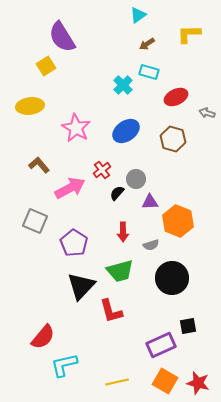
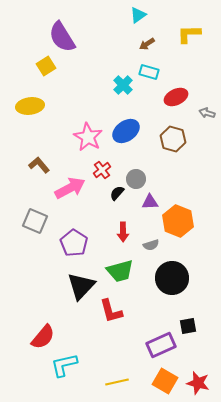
pink star: moved 12 px right, 9 px down
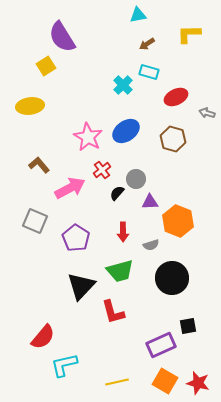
cyan triangle: rotated 24 degrees clockwise
purple pentagon: moved 2 px right, 5 px up
red L-shape: moved 2 px right, 1 px down
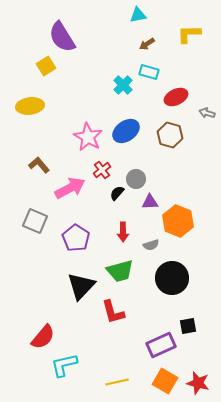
brown hexagon: moved 3 px left, 4 px up
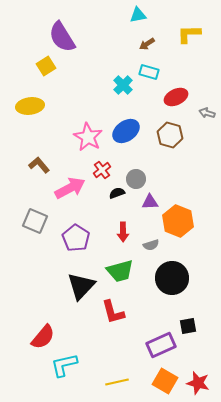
black semicircle: rotated 28 degrees clockwise
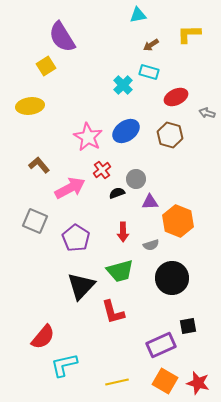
brown arrow: moved 4 px right, 1 px down
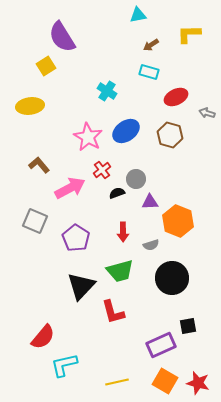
cyan cross: moved 16 px left, 6 px down; rotated 12 degrees counterclockwise
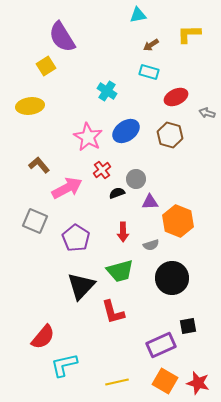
pink arrow: moved 3 px left
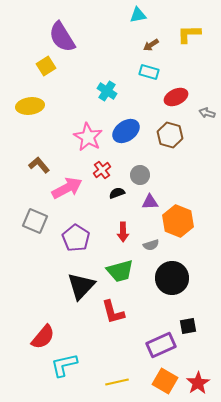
gray circle: moved 4 px right, 4 px up
red star: rotated 25 degrees clockwise
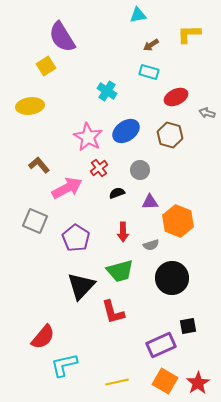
red cross: moved 3 px left, 2 px up
gray circle: moved 5 px up
